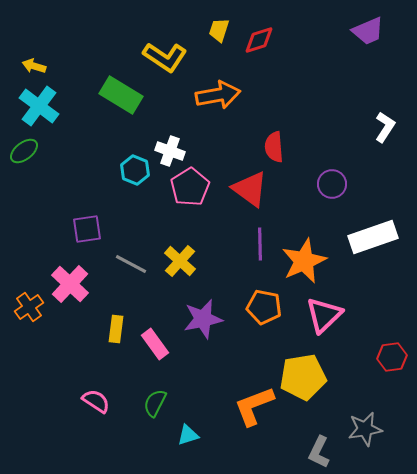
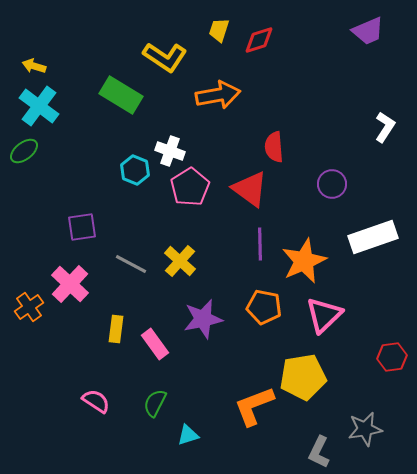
purple square: moved 5 px left, 2 px up
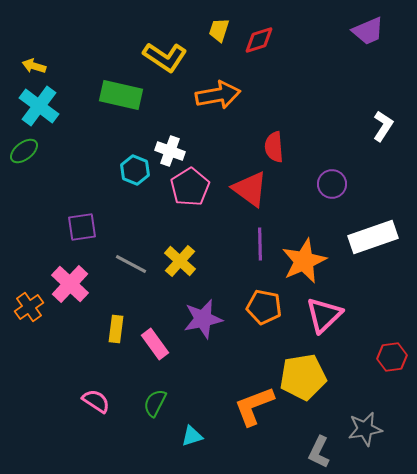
green rectangle: rotated 18 degrees counterclockwise
white L-shape: moved 2 px left, 1 px up
cyan triangle: moved 4 px right, 1 px down
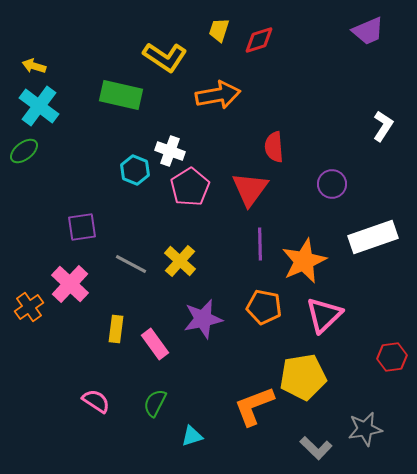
red triangle: rotated 30 degrees clockwise
gray L-shape: moved 3 px left, 4 px up; rotated 72 degrees counterclockwise
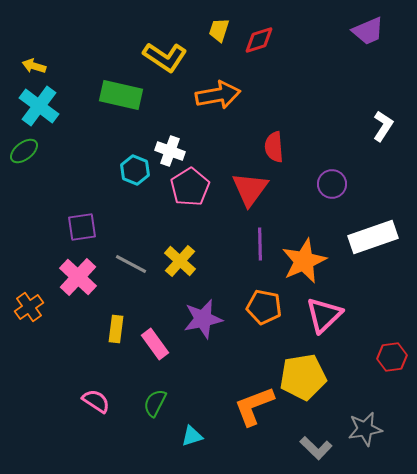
pink cross: moved 8 px right, 7 px up
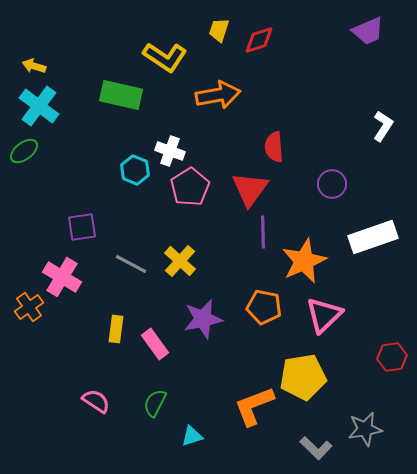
purple line: moved 3 px right, 12 px up
pink cross: moved 16 px left; rotated 12 degrees counterclockwise
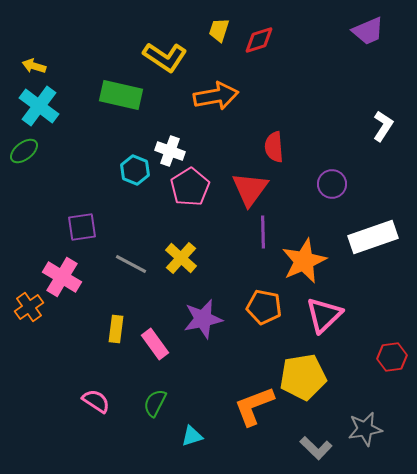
orange arrow: moved 2 px left, 1 px down
yellow cross: moved 1 px right, 3 px up
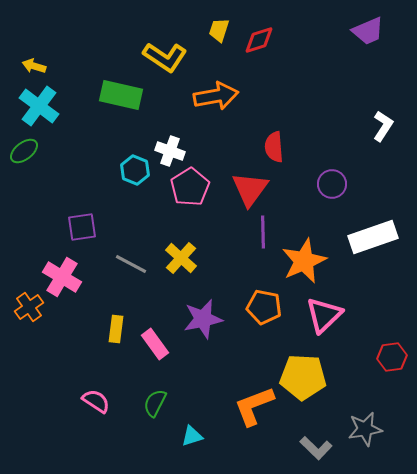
yellow pentagon: rotated 12 degrees clockwise
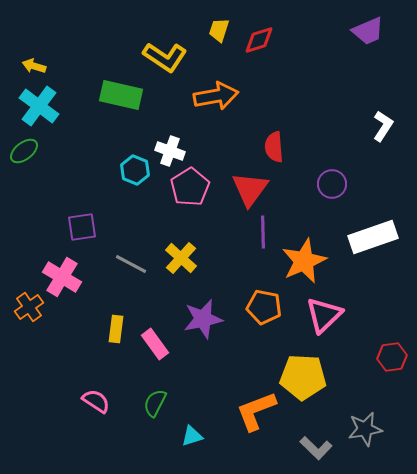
orange L-shape: moved 2 px right, 5 px down
